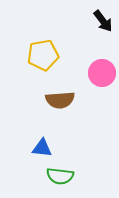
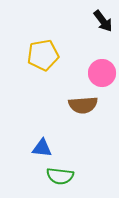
brown semicircle: moved 23 px right, 5 px down
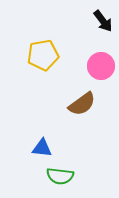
pink circle: moved 1 px left, 7 px up
brown semicircle: moved 1 px left, 1 px up; rotated 32 degrees counterclockwise
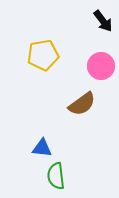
green semicircle: moved 4 px left; rotated 76 degrees clockwise
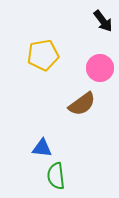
pink circle: moved 1 px left, 2 px down
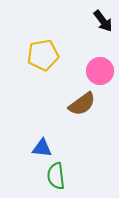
pink circle: moved 3 px down
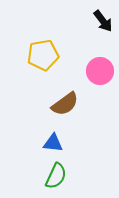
brown semicircle: moved 17 px left
blue triangle: moved 11 px right, 5 px up
green semicircle: rotated 148 degrees counterclockwise
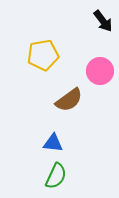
brown semicircle: moved 4 px right, 4 px up
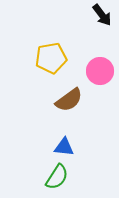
black arrow: moved 1 px left, 6 px up
yellow pentagon: moved 8 px right, 3 px down
blue triangle: moved 11 px right, 4 px down
green semicircle: moved 1 px right, 1 px down; rotated 8 degrees clockwise
